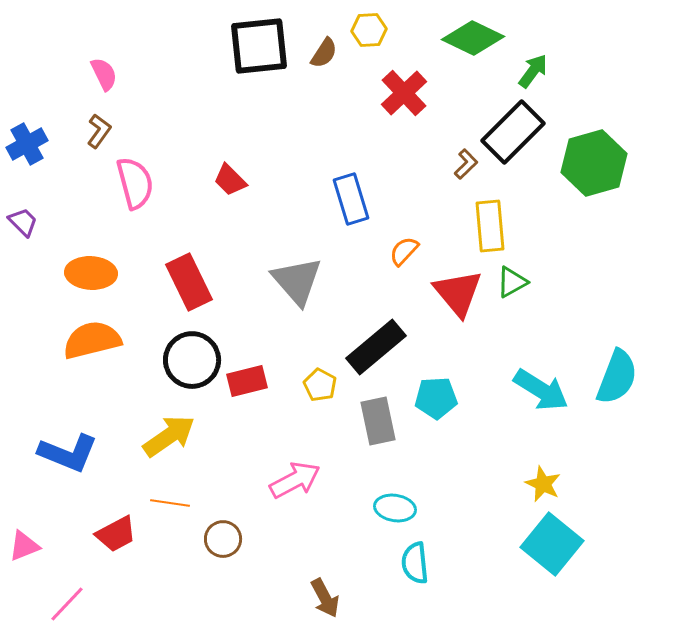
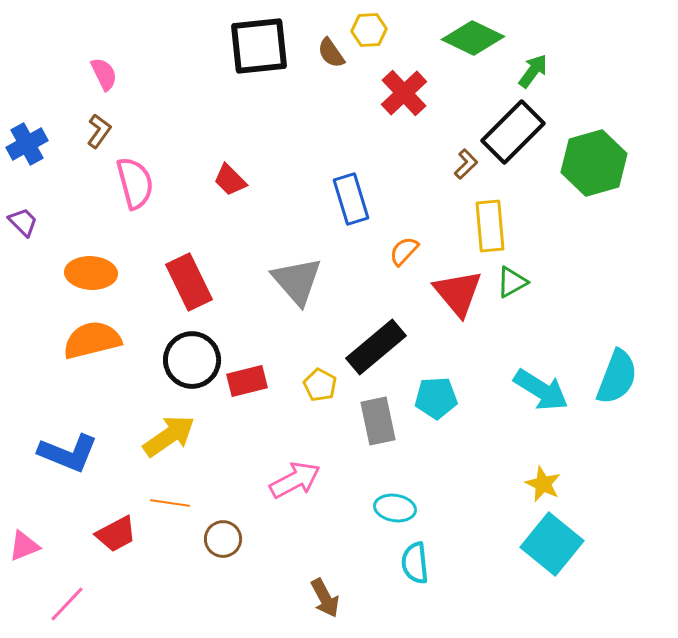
brown semicircle at (324, 53): moved 7 px right; rotated 112 degrees clockwise
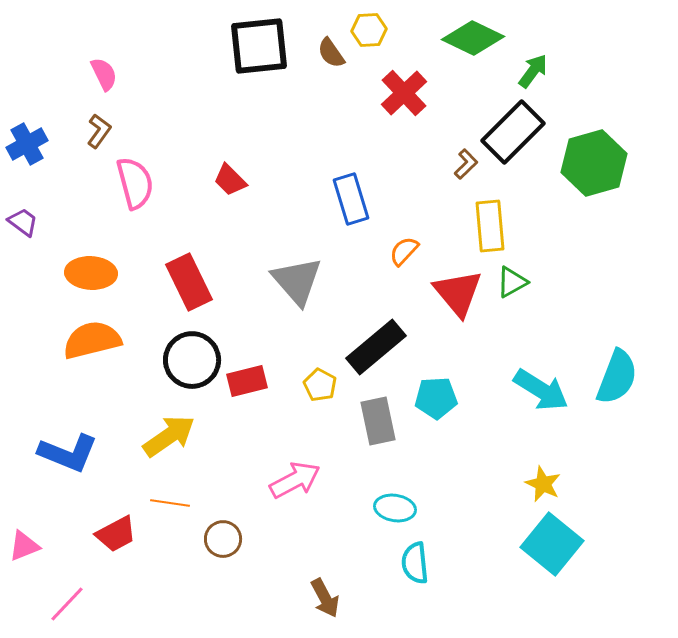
purple trapezoid at (23, 222): rotated 8 degrees counterclockwise
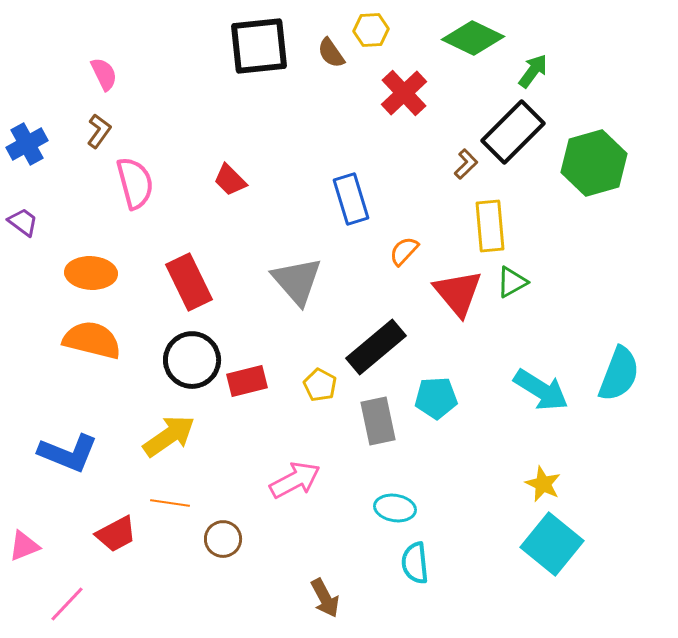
yellow hexagon at (369, 30): moved 2 px right
orange semicircle at (92, 340): rotated 28 degrees clockwise
cyan semicircle at (617, 377): moved 2 px right, 3 px up
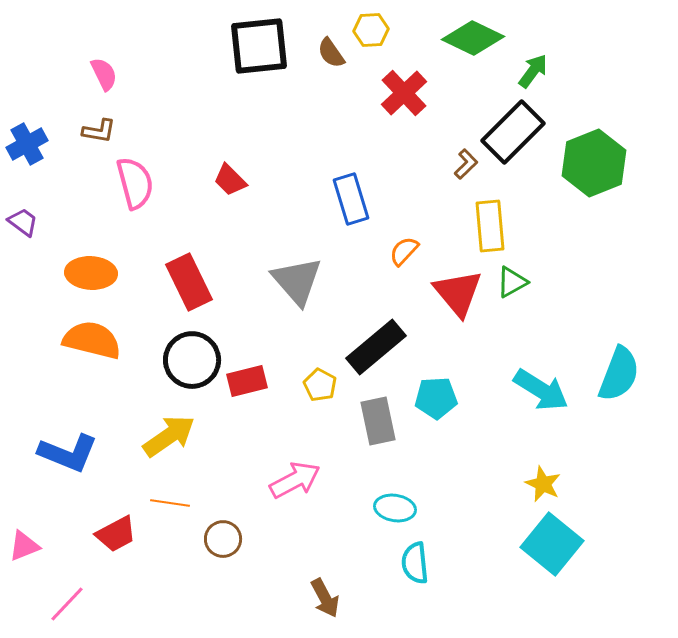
brown L-shape at (99, 131): rotated 64 degrees clockwise
green hexagon at (594, 163): rotated 6 degrees counterclockwise
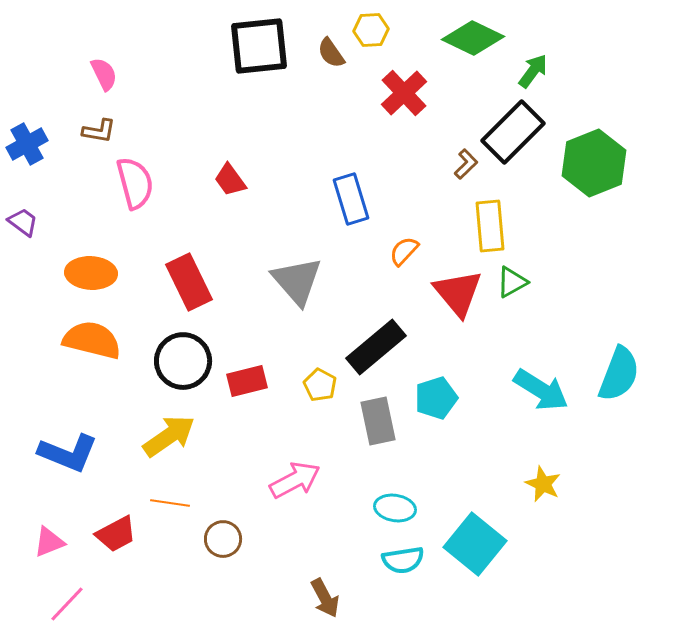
red trapezoid at (230, 180): rotated 9 degrees clockwise
black circle at (192, 360): moved 9 px left, 1 px down
cyan pentagon at (436, 398): rotated 15 degrees counterclockwise
cyan square at (552, 544): moved 77 px left
pink triangle at (24, 546): moved 25 px right, 4 px up
cyan semicircle at (415, 563): moved 12 px left, 3 px up; rotated 93 degrees counterclockwise
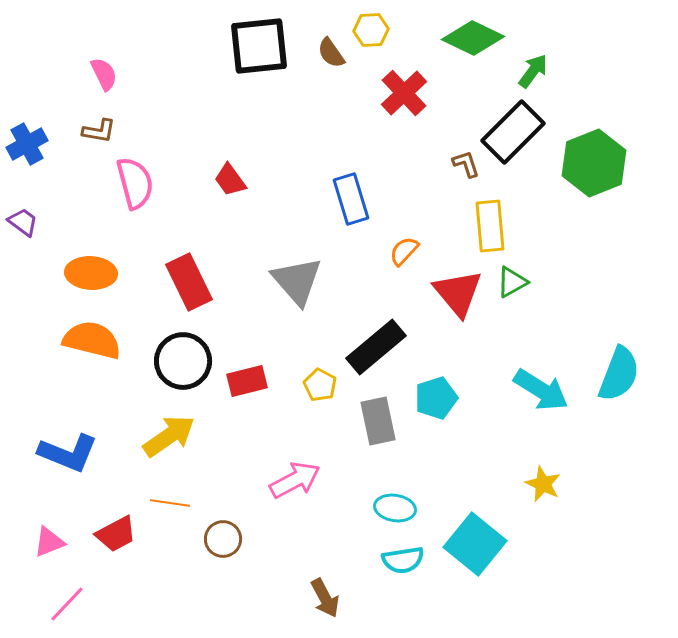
brown L-shape at (466, 164): rotated 64 degrees counterclockwise
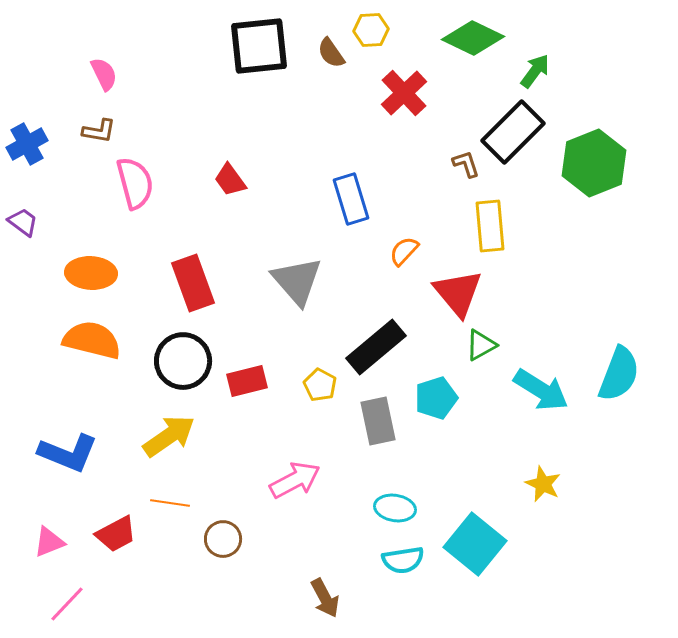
green arrow at (533, 71): moved 2 px right
red rectangle at (189, 282): moved 4 px right, 1 px down; rotated 6 degrees clockwise
green triangle at (512, 282): moved 31 px left, 63 px down
